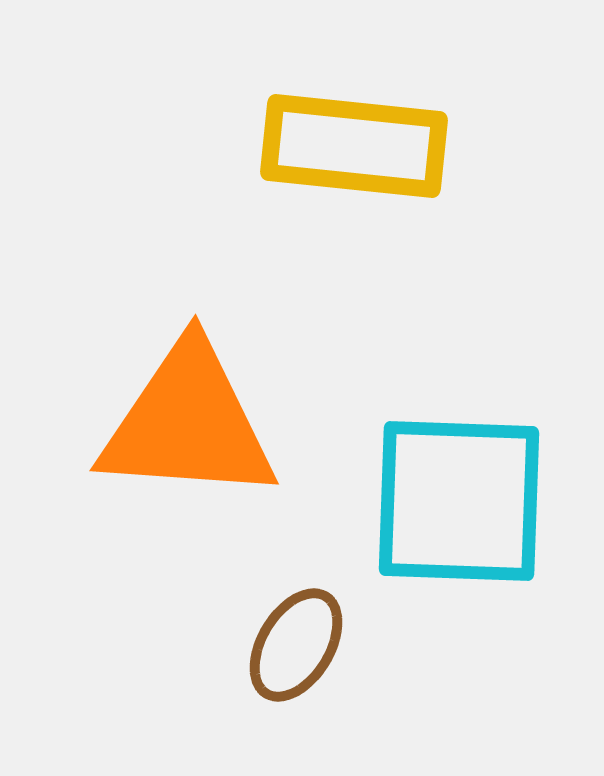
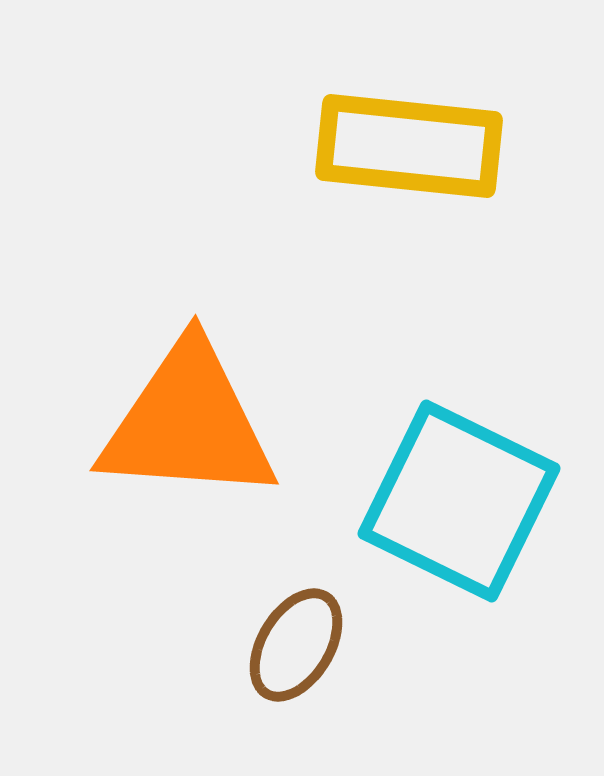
yellow rectangle: moved 55 px right
cyan square: rotated 24 degrees clockwise
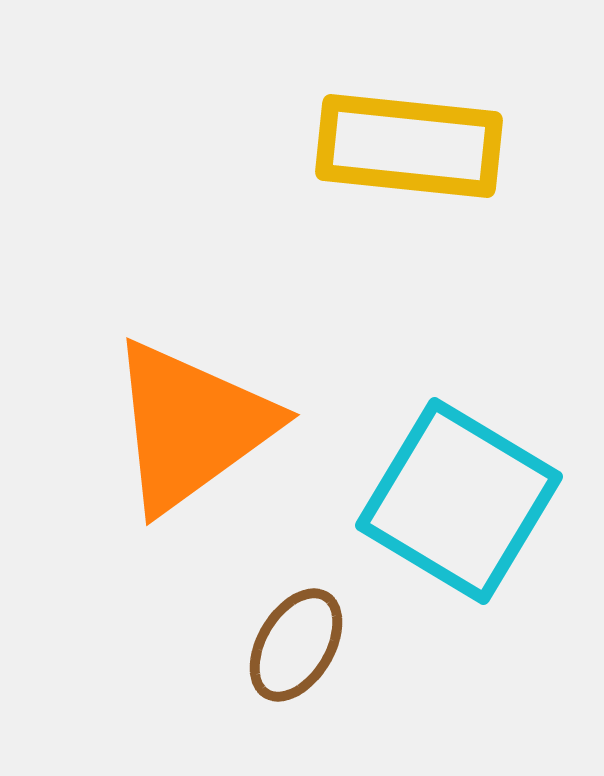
orange triangle: moved 3 px right, 3 px down; rotated 40 degrees counterclockwise
cyan square: rotated 5 degrees clockwise
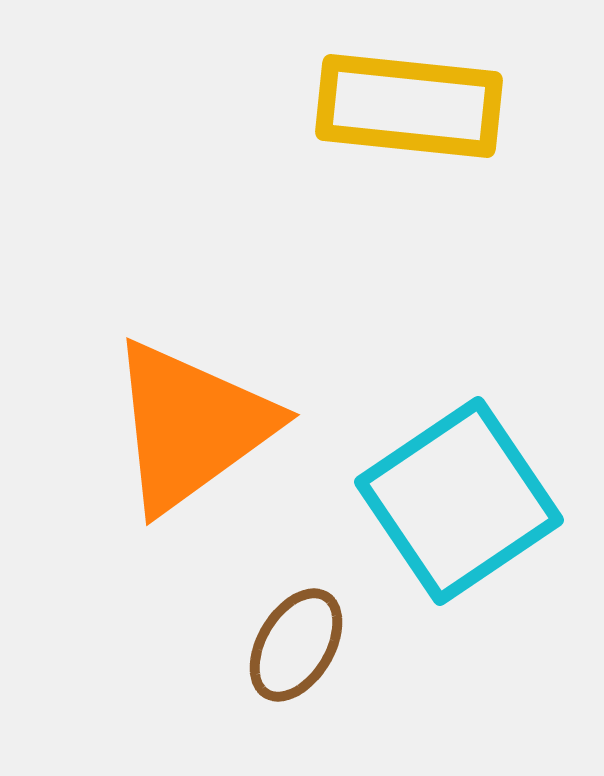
yellow rectangle: moved 40 px up
cyan square: rotated 25 degrees clockwise
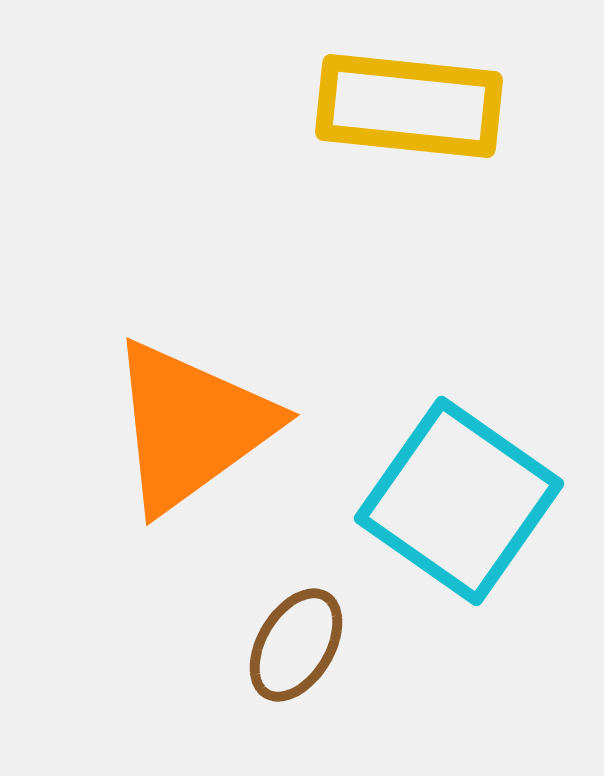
cyan square: rotated 21 degrees counterclockwise
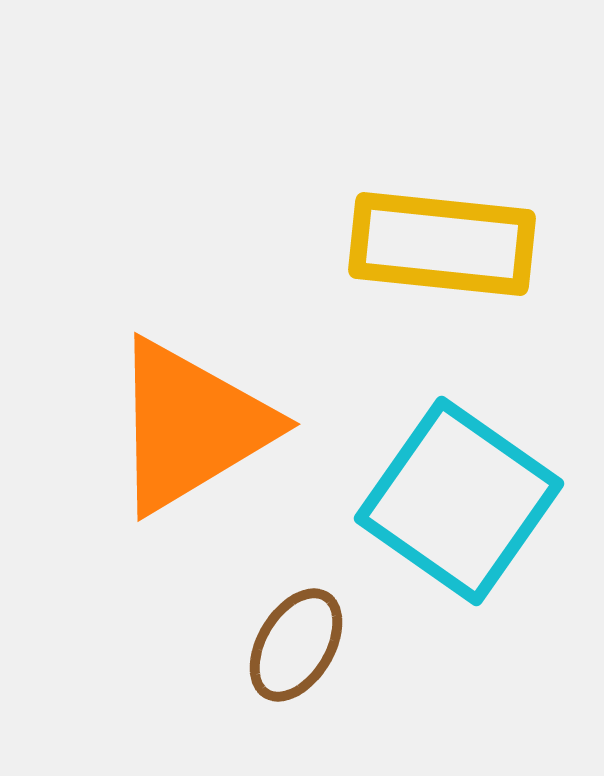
yellow rectangle: moved 33 px right, 138 px down
orange triangle: rotated 5 degrees clockwise
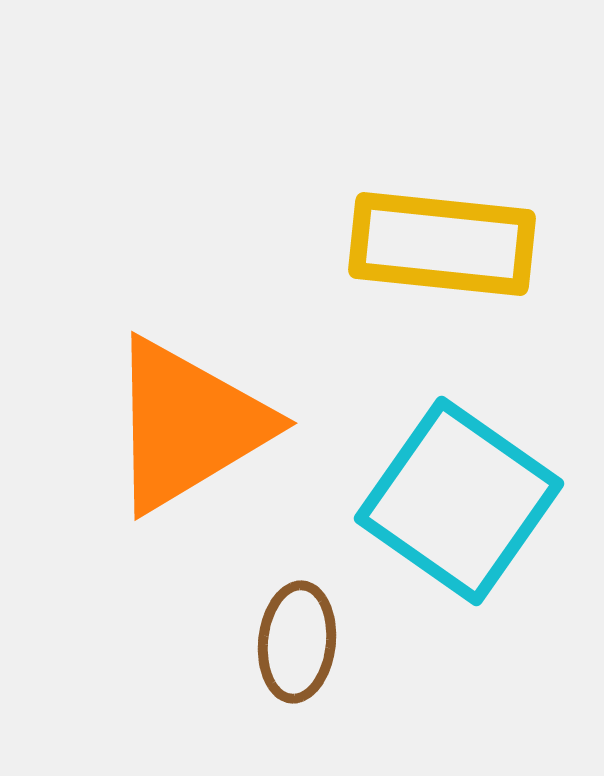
orange triangle: moved 3 px left, 1 px up
brown ellipse: moved 1 px right, 3 px up; rotated 25 degrees counterclockwise
